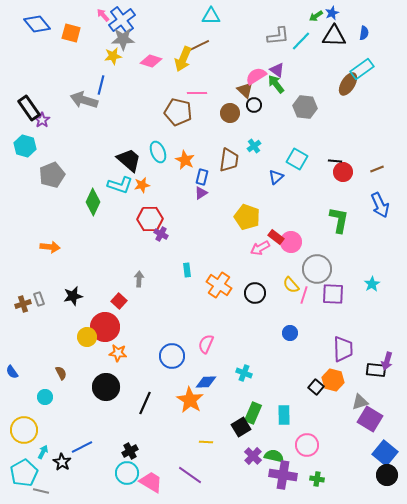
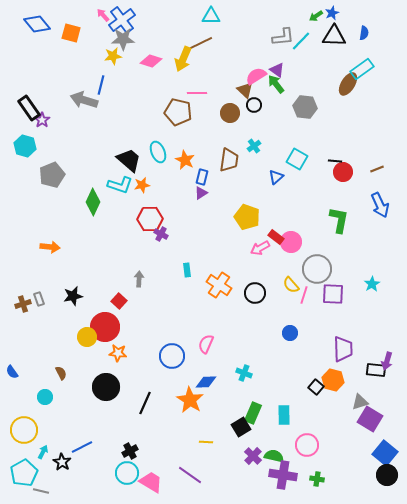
gray L-shape at (278, 36): moved 5 px right, 1 px down
brown line at (198, 46): moved 3 px right, 3 px up
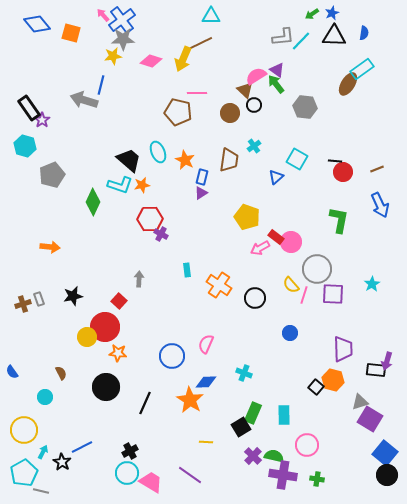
green arrow at (316, 16): moved 4 px left, 2 px up
black circle at (255, 293): moved 5 px down
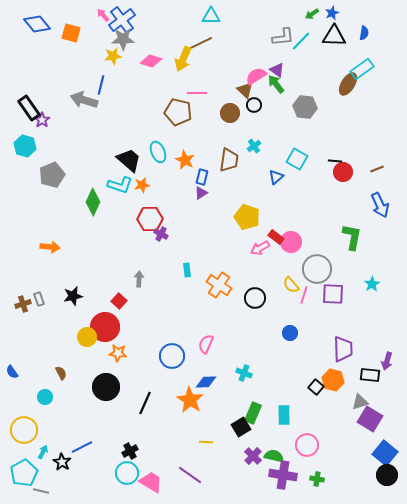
green L-shape at (339, 220): moved 13 px right, 17 px down
black rectangle at (376, 370): moved 6 px left, 5 px down
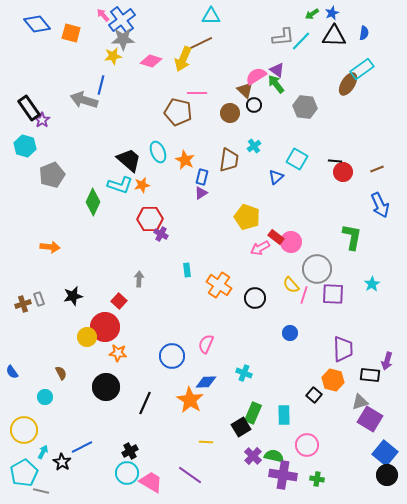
black square at (316, 387): moved 2 px left, 8 px down
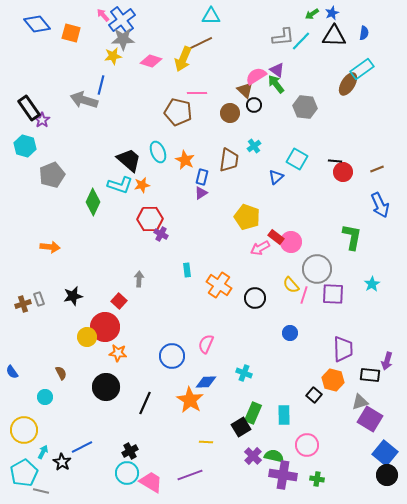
purple line at (190, 475): rotated 55 degrees counterclockwise
